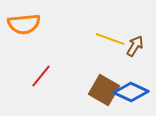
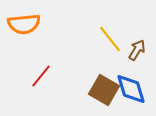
yellow line: rotated 32 degrees clockwise
brown arrow: moved 2 px right, 4 px down
blue diamond: moved 3 px up; rotated 48 degrees clockwise
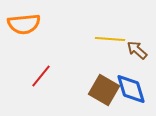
yellow line: rotated 48 degrees counterclockwise
brown arrow: rotated 80 degrees counterclockwise
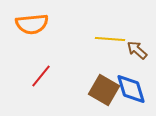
orange semicircle: moved 8 px right
